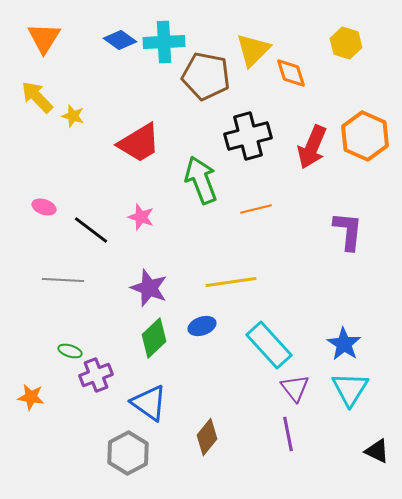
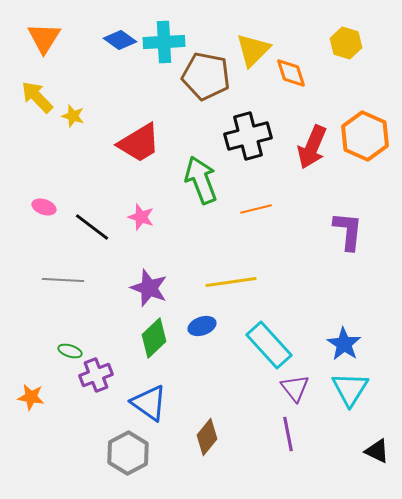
black line: moved 1 px right, 3 px up
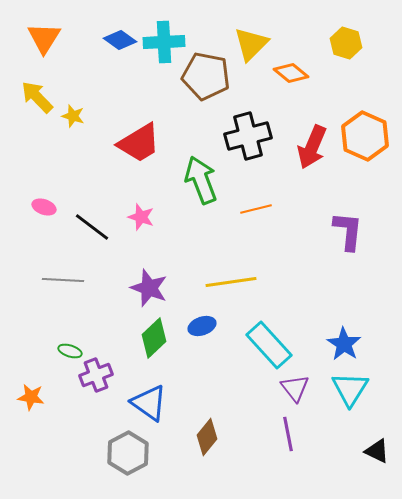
yellow triangle: moved 2 px left, 6 px up
orange diamond: rotated 32 degrees counterclockwise
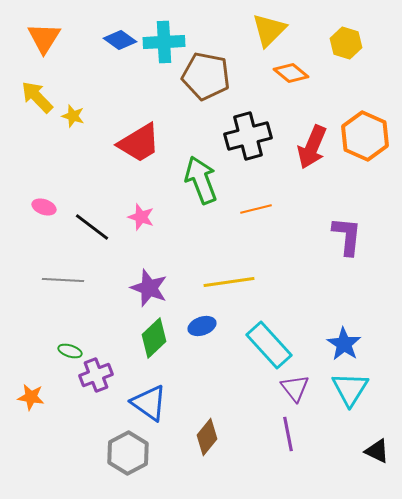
yellow triangle: moved 18 px right, 14 px up
purple L-shape: moved 1 px left, 5 px down
yellow line: moved 2 px left
